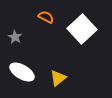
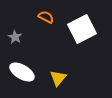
white square: rotated 16 degrees clockwise
yellow triangle: rotated 12 degrees counterclockwise
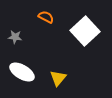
white square: moved 3 px right, 2 px down; rotated 16 degrees counterclockwise
gray star: rotated 24 degrees counterclockwise
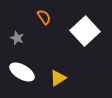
orange semicircle: moved 2 px left; rotated 28 degrees clockwise
gray star: moved 2 px right, 1 px down; rotated 16 degrees clockwise
yellow triangle: rotated 18 degrees clockwise
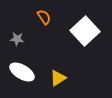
gray star: moved 1 px down; rotated 16 degrees counterclockwise
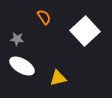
white ellipse: moved 6 px up
yellow triangle: rotated 18 degrees clockwise
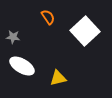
orange semicircle: moved 4 px right
gray star: moved 4 px left, 2 px up
